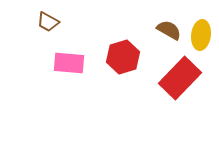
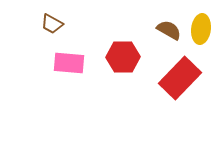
brown trapezoid: moved 4 px right, 2 px down
yellow ellipse: moved 6 px up
red hexagon: rotated 16 degrees clockwise
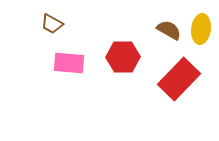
red rectangle: moved 1 px left, 1 px down
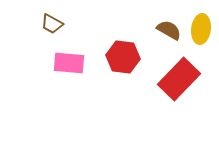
red hexagon: rotated 8 degrees clockwise
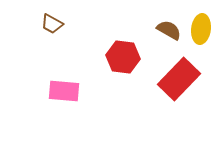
pink rectangle: moved 5 px left, 28 px down
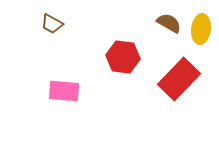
brown semicircle: moved 7 px up
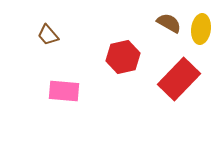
brown trapezoid: moved 4 px left, 11 px down; rotated 20 degrees clockwise
red hexagon: rotated 20 degrees counterclockwise
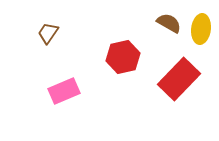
brown trapezoid: moved 2 px up; rotated 75 degrees clockwise
pink rectangle: rotated 28 degrees counterclockwise
